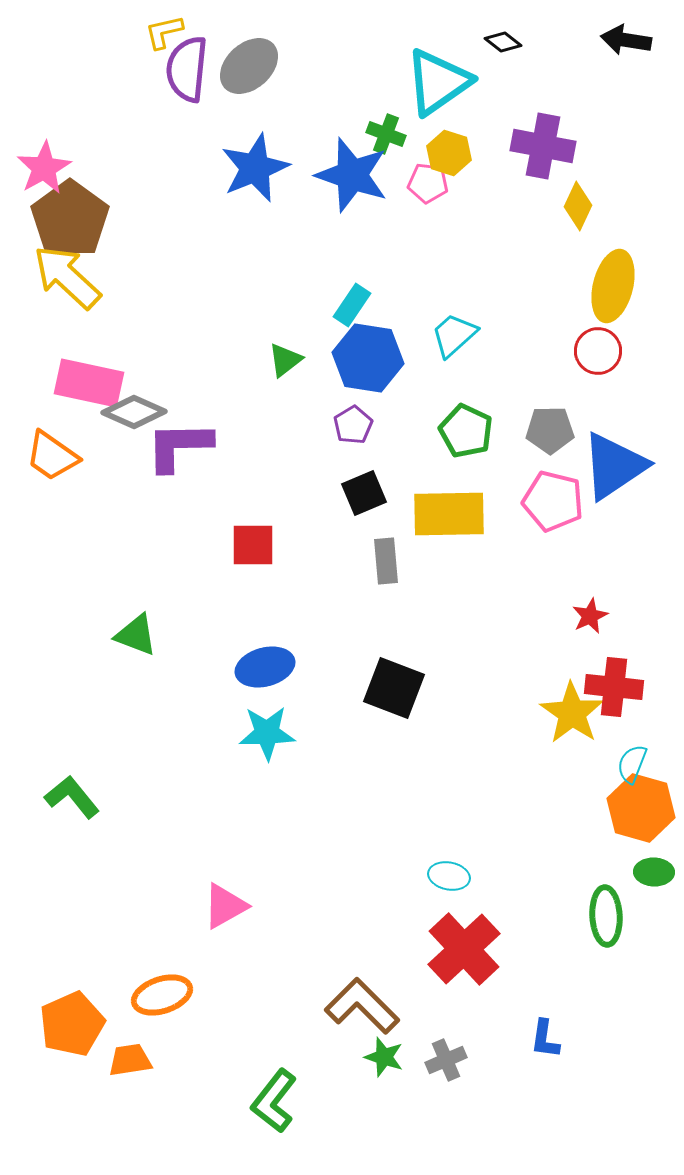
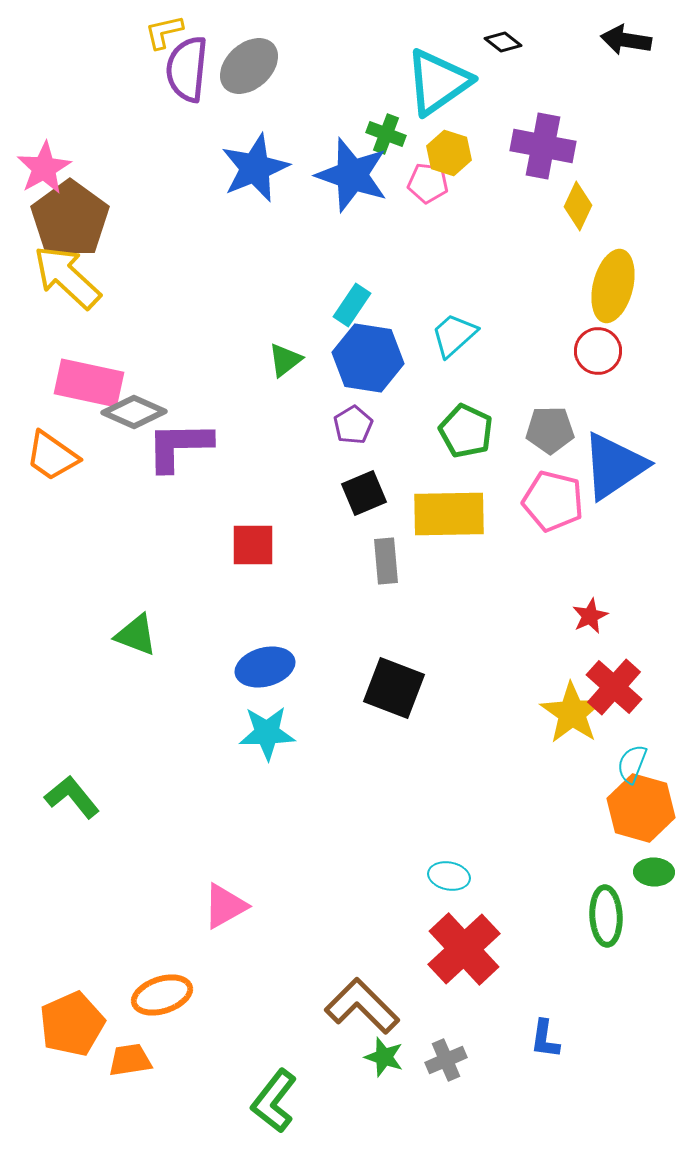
red cross at (614, 687): rotated 36 degrees clockwise
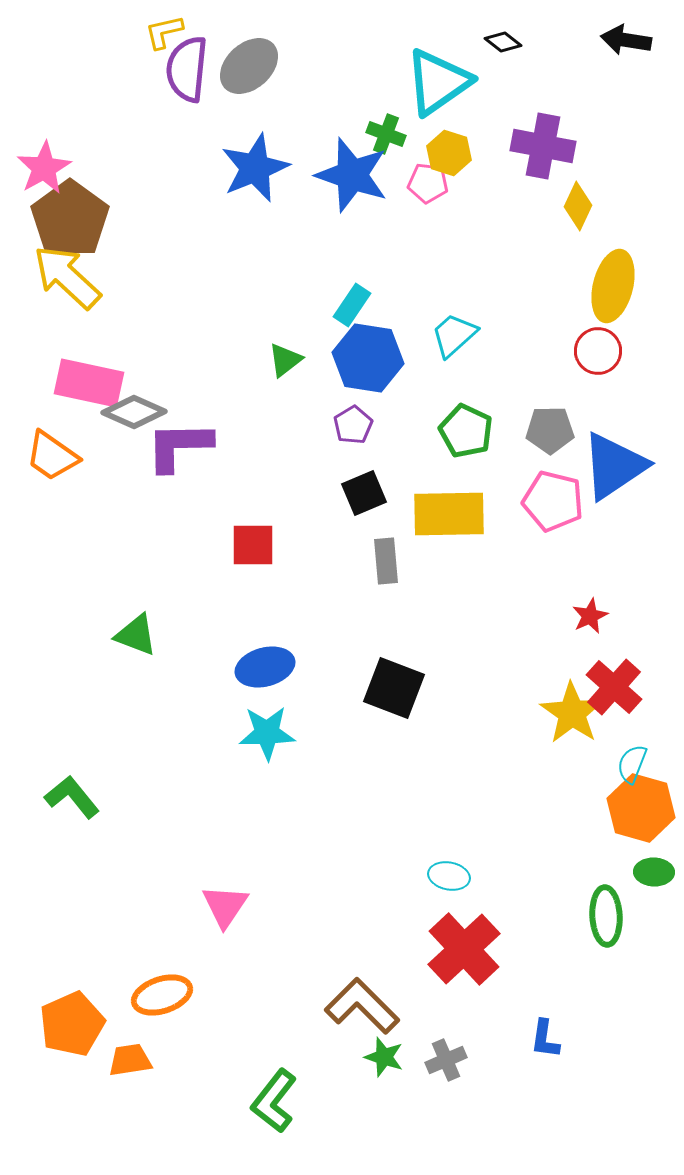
pink triangle at (225, 906): rotated 27 degrees counterclockwise
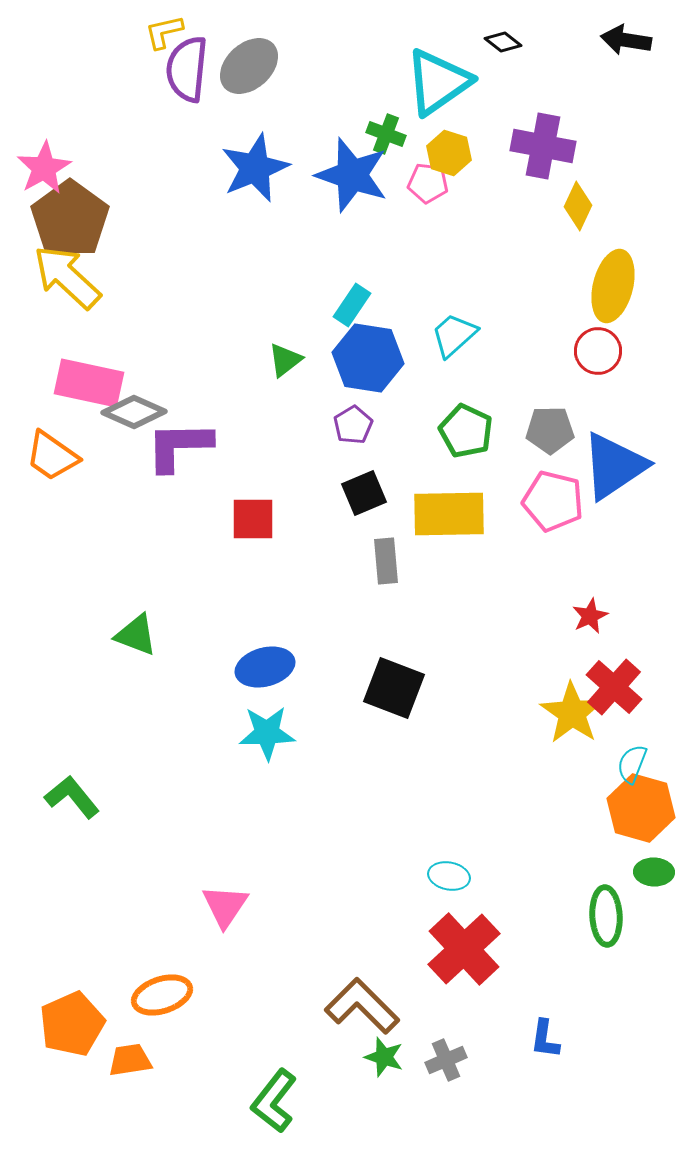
red square at (253, 545): moved 26 px up
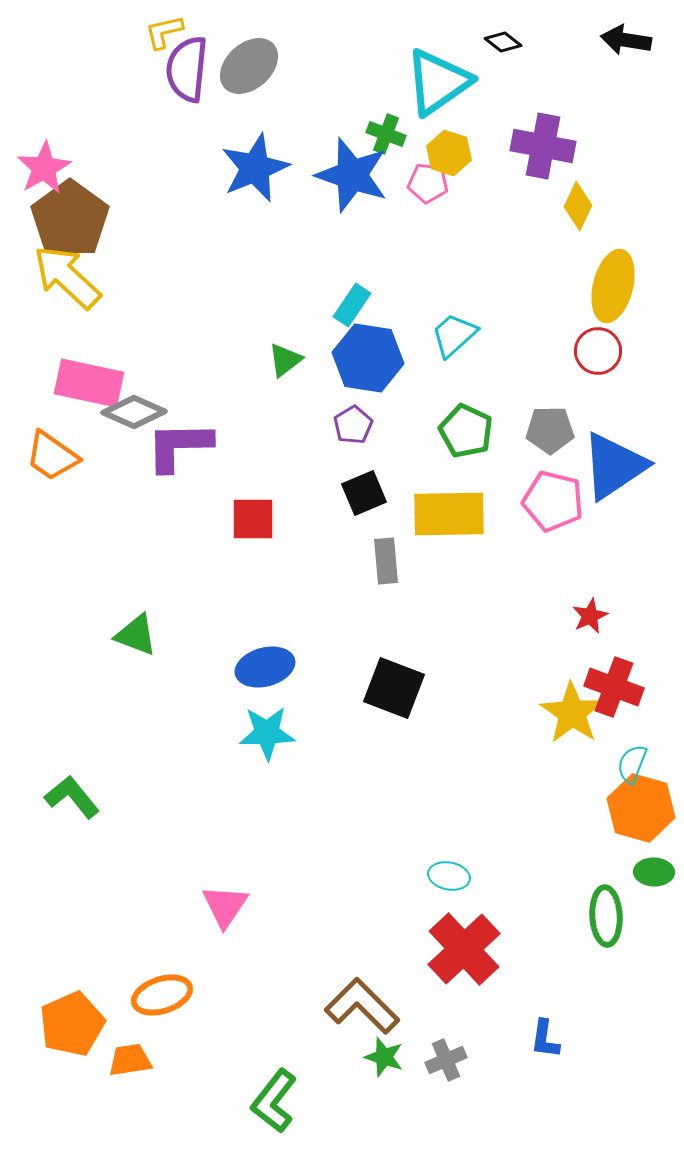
red cross at (614, 687): rotated 22 degrees counterclockwise
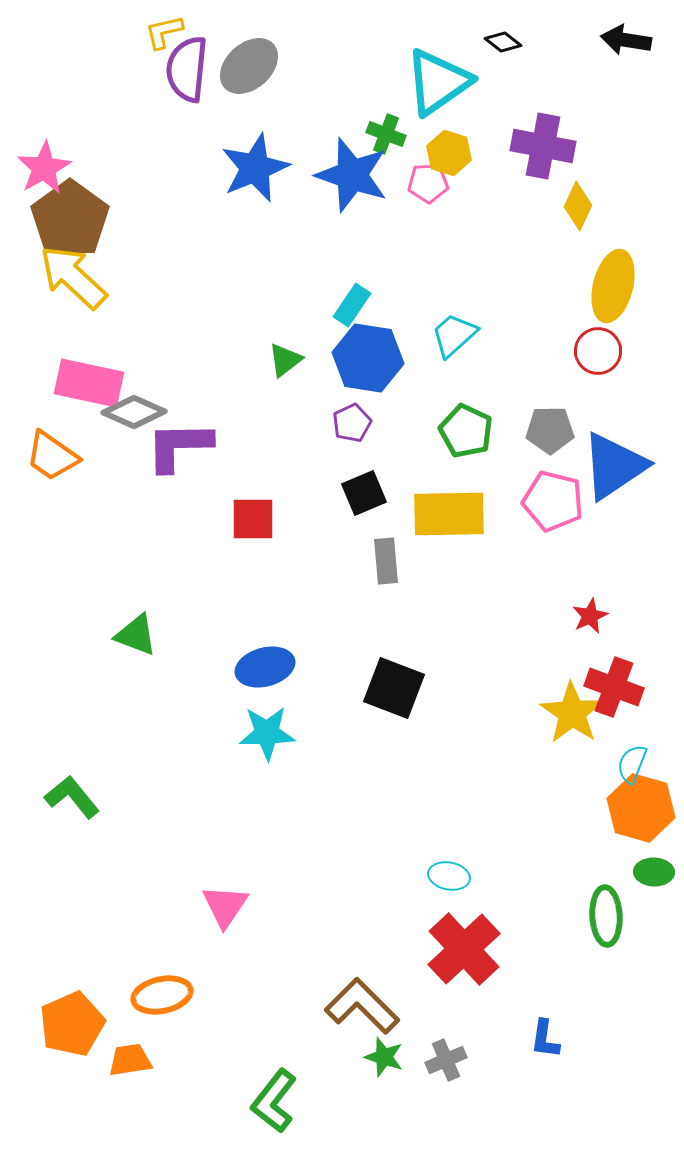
pink pentagon at (428, 183): rotated 9 degrees counterclockwise
yellow arrow at (67, 277): moved 6 px right
purple pentagon at (353, 425): moved 1 px left, 2 px up; rotated 6 degrees clockwise
orange ellipse at (162, 995): rotated 6 degrees clockwise
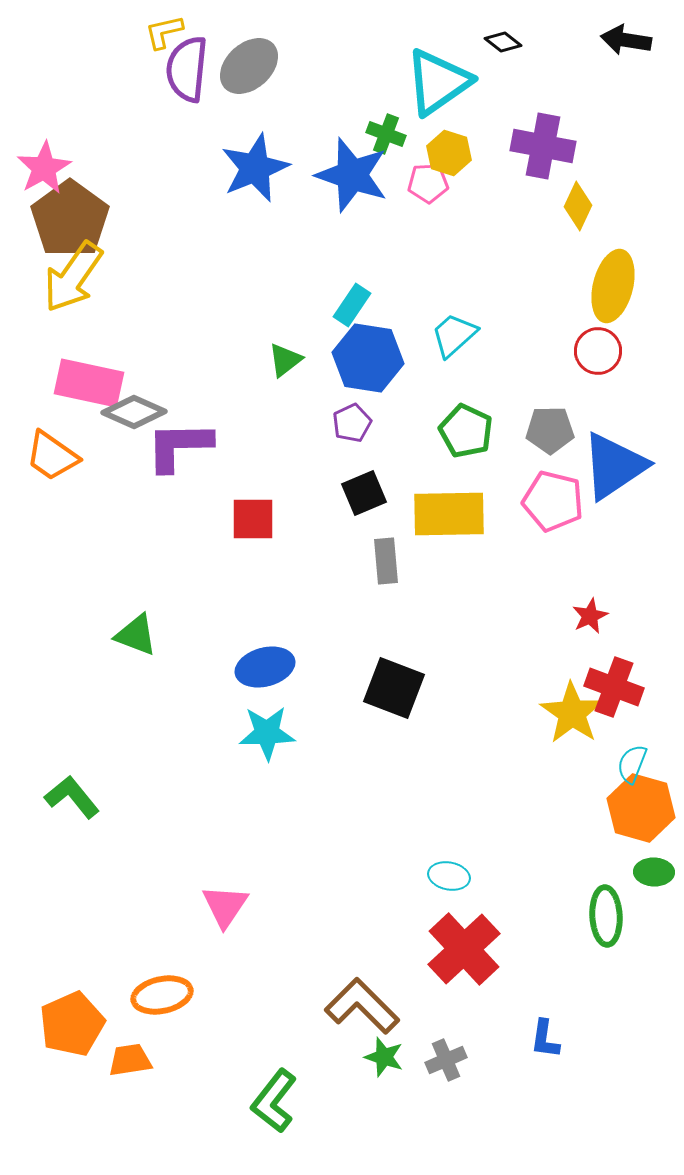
yellow arrow at (73, 277): rotated 98 degrees counterclockwise
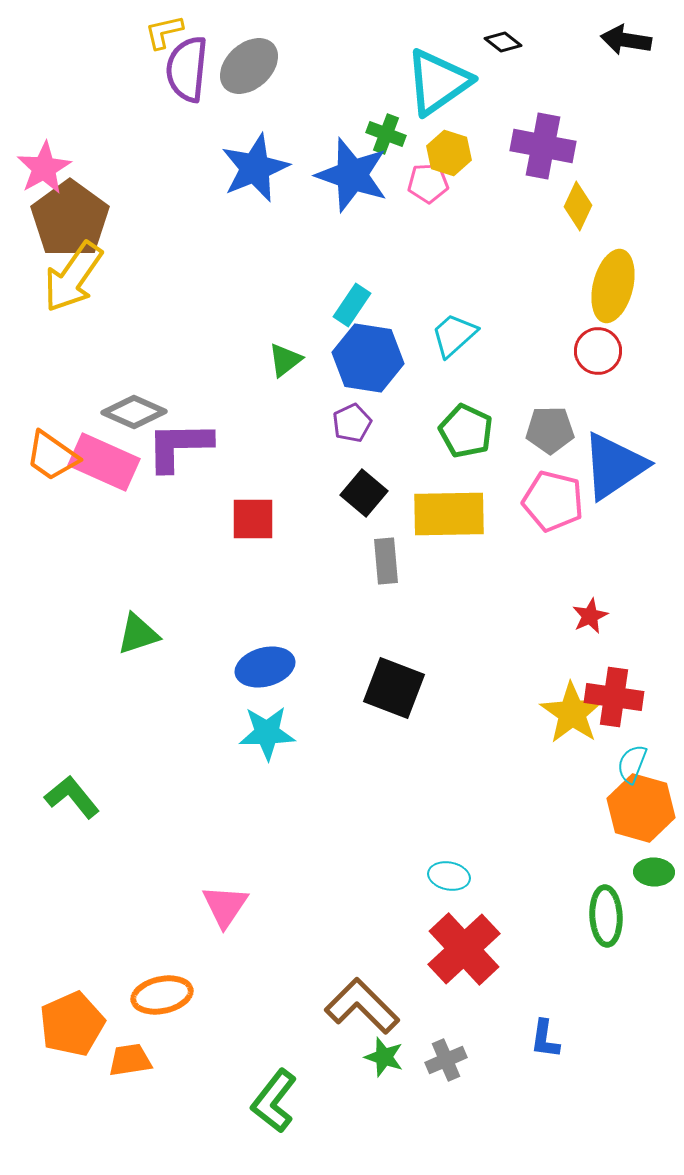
pink rectangle at (89, 383): moved 15 px right, 79 px down; rotated 12 degrees clockwise
black square at (364, 493): rotated 27 degrees counterclockwise
green triangle at (136, 635): moved 2 px right, 1 px up; rotated 39 degrees counterclockwise
red cross at (614, 687): moved 10 px down; rotated 12 degrees counterclockwise
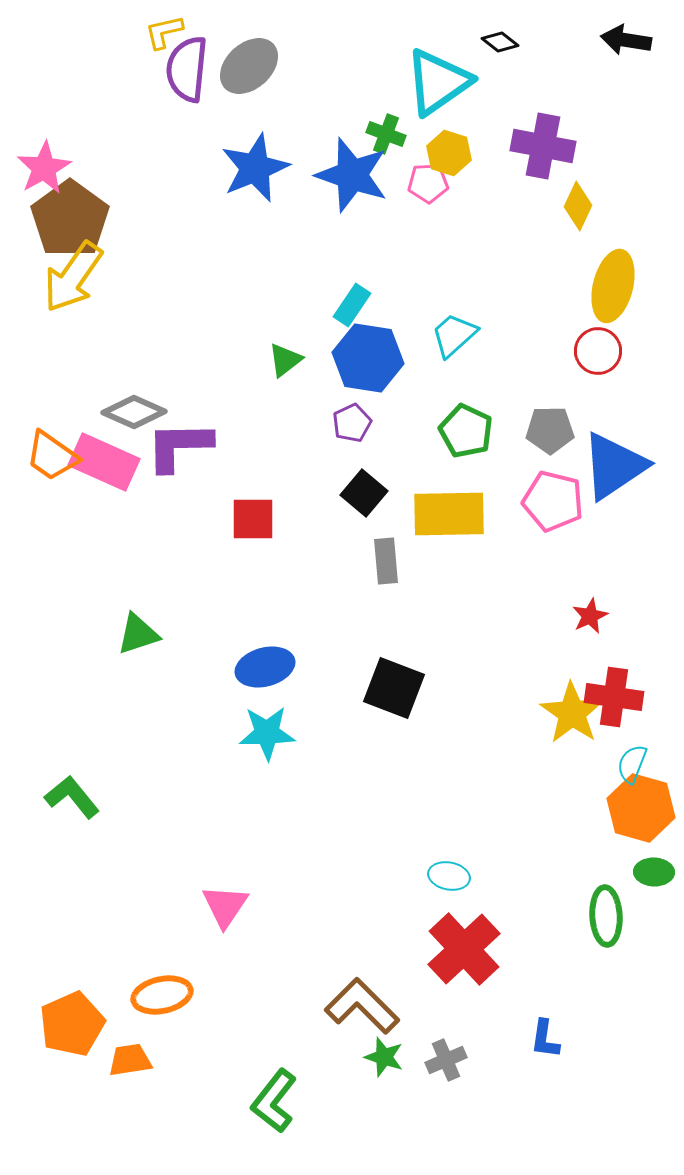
black diamond at (503, 42): moved 3 px left
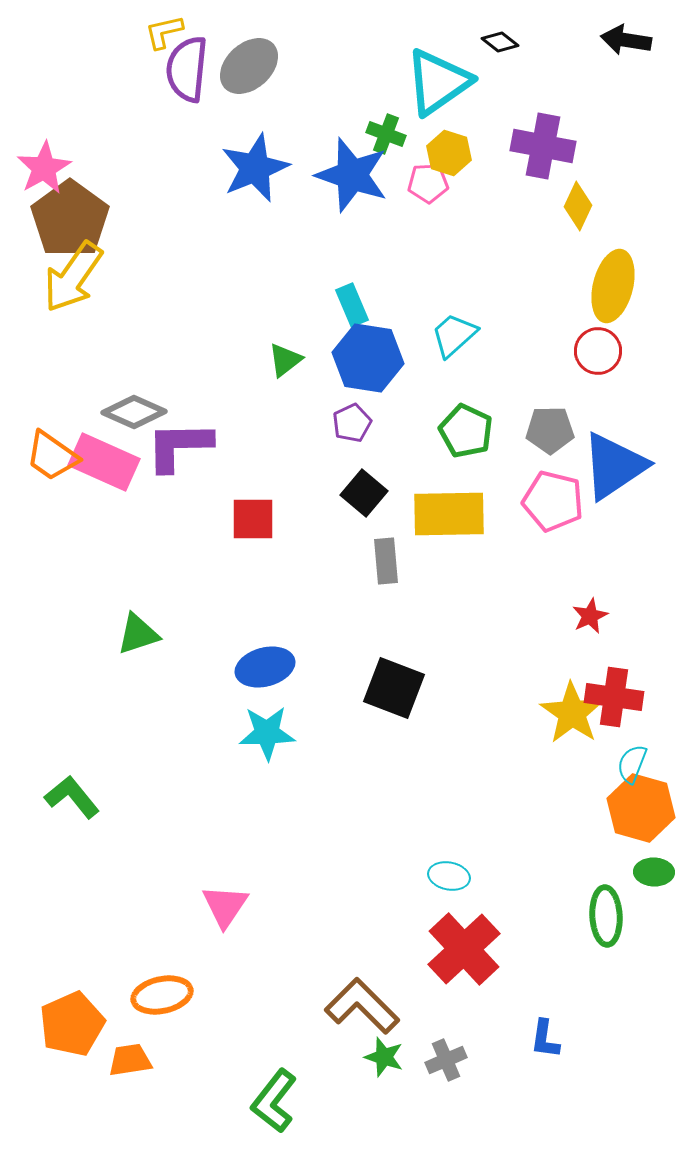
cyan rectangle at (352, 305): rotated 57 degrees counterclockwise
